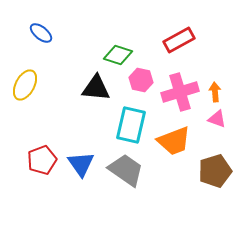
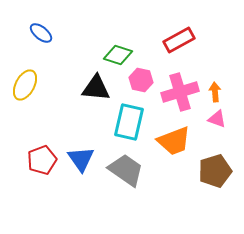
cyan rectangle: moved 2 px left, 3 px up
blue triangle: moved 5 px up
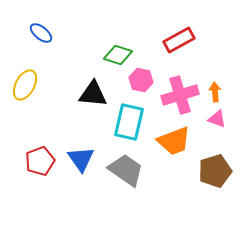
black triangle: moved 3 px left, 6 px down
pink cross: moved 3 px down
red pentagon: moved 2 px left, 1 px down
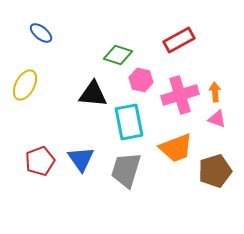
cyan rectangle: rotated 24 degrees counterclockwise
orange trapezoid: moved 2 px right, 7 px down
gray trapezoid: rotated 108 degrees counterclockwise
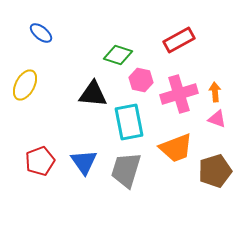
pink cross: moved 1 px left, 1 px up
blue triangle: moved 3 px right, 3 px down
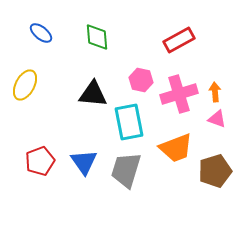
green diamond: moved 21 px left, 18 px up; rotated 68 degrees clockwise
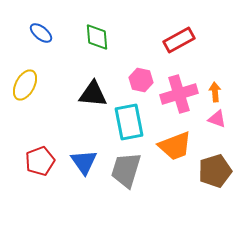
orange trapezoid: moved 1 px left, 2 px up
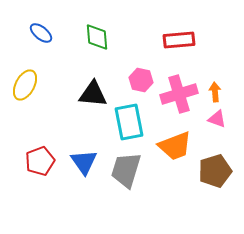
red rectangle: rotated 24 degrees clockwise
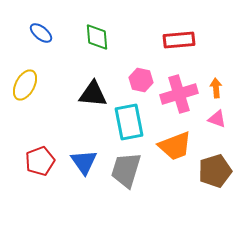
orange arrow: moved 1 px right, 4 px up
